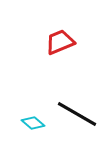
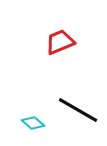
black line: moved 1 px right, 4 px up
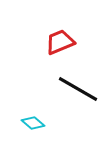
black line: moved 21 px up
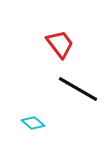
red trapezoid: moved 2 px down; rotated 76 degrees clockwise
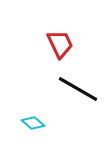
red trapezoid: rotated 12 degrees clockwise
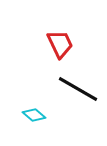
cyan diamond: moved 1 px right, 8 px up
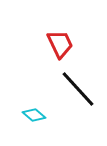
black line: rotated 18 degrees clockwise
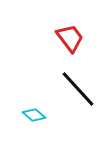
red trapezoid: moved 10 px right, 6 px up; rotated 12 degrees counterclockwise
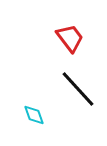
cyan diamond: rotated 30 degrees clockwise
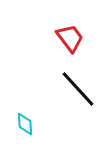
cyan diamond: moved 9 px left, 9 px down; rotated 15 degrees clockwise
